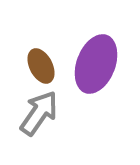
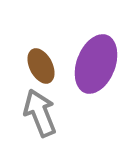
gray arrow: moved 1 px right; rotated 57 degrees counterclockwise
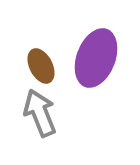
purple ellipse: moved 6 px up
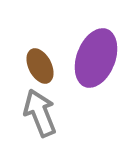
brown ellipse: moved 1 px left
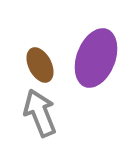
brown ellipse: moved 1 px up
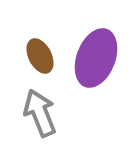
brown ellipse: moved 9 px up
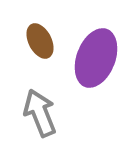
brown ellipse: moved 15 px up
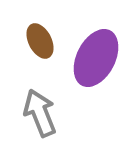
purple ellipse: rotated 6 degrees clockwise
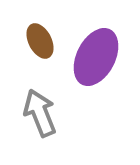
purple ellipse: moved 1 px up
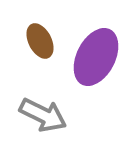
gray arrow: moved 3 px right, 2 px down; rotated 138 degrees clockwise
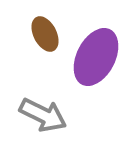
brown ellipse: moved 5 px right, 7 px up
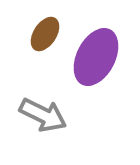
brown ellipse: rotated 60 degrees clockwise
